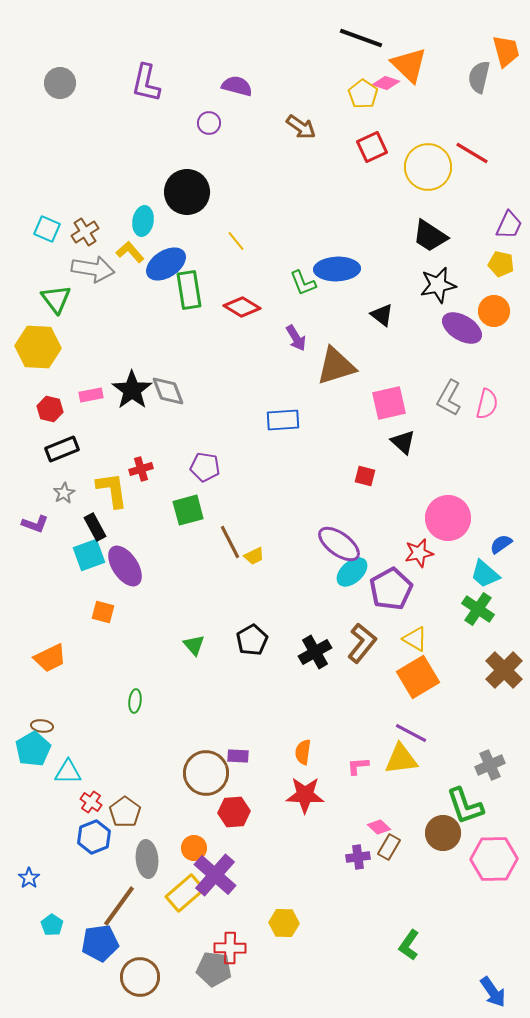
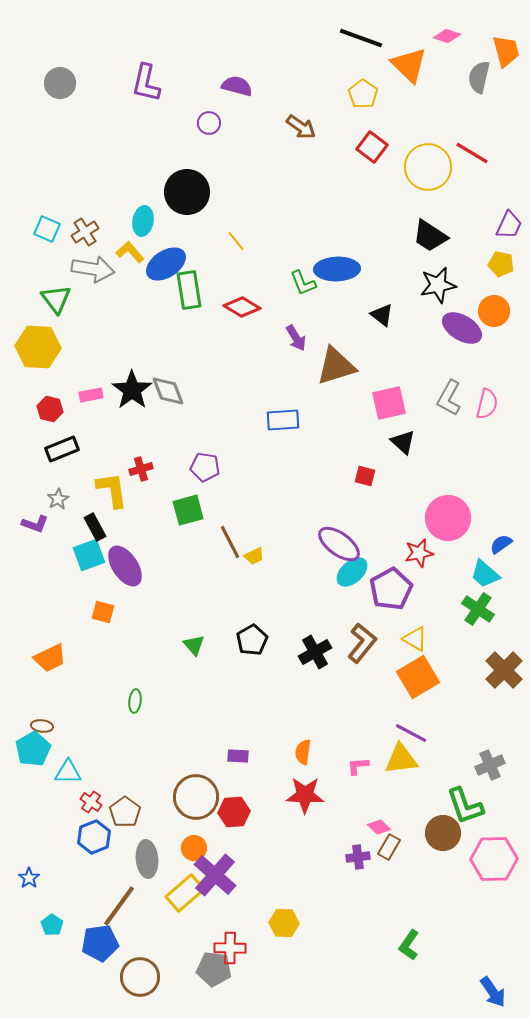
pink diamond at (386, 83): moved 61 px right, 47 px up
red square at (372, 147): rotated 28 degrees counterclockwise
gray star at (64, 493): moved 6 px left, 6 px down
brown circle at (206, 773): moved 10 px left, 24 px down
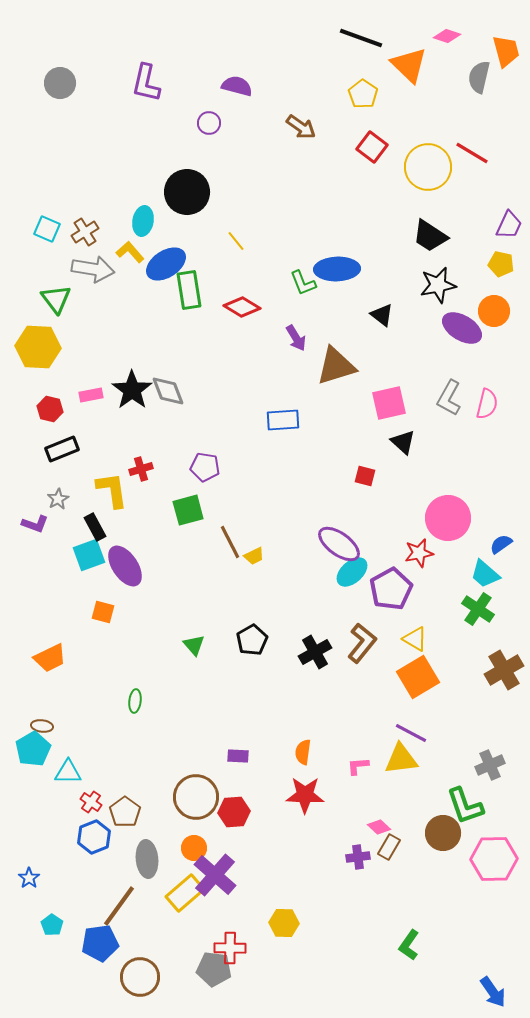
brown cross at (504, 670): rotated 15 degrees clockwise
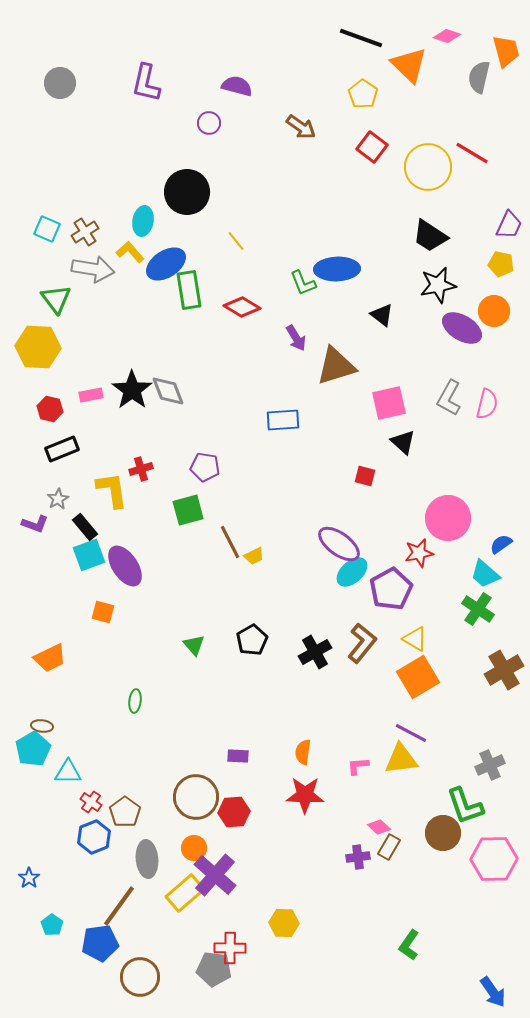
black rectangle at (95, 527): moved 10 px left; rotated 12 degrees counterclockwise
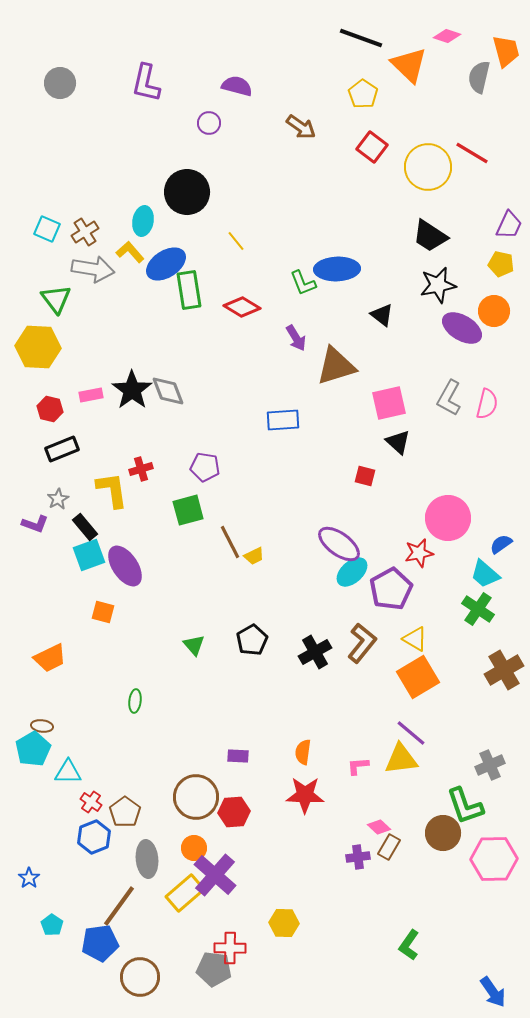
black triangle at (403, 442): moved 5 px left
purple line at (411, 733): rotated 12 degrees clockwise
